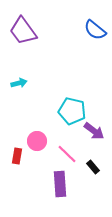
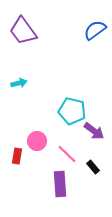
blue semicircle: rotated 105 degrees clockwise
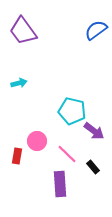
blue semicircle: moved 1 px right
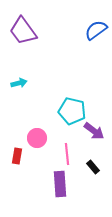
pink circle: moved 3 px up
pink line: rotated 40 degrees clockwise
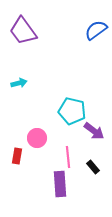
pink line: moved 1 px right, 3 px down
